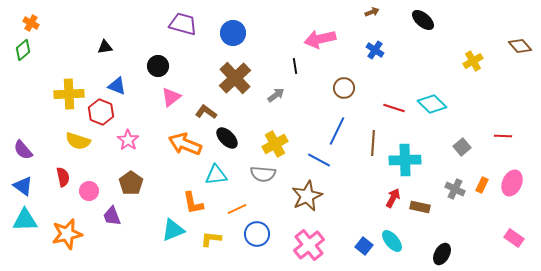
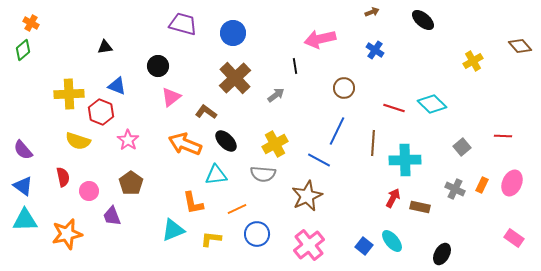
black ellipse at (227, 138): moved 1 px left, 3 px down
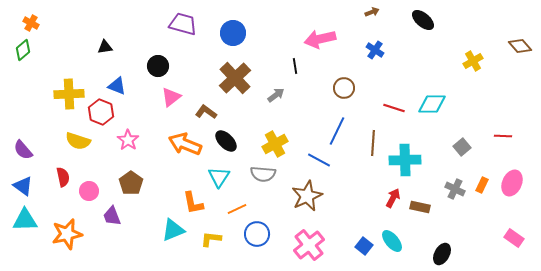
cyan diamond at (432, 104): rotated 44 degrees counterclockwise
cyan triangle at (216, 175): moved 3 px right, 2 px down; rotated 50 degrees counterclockwise
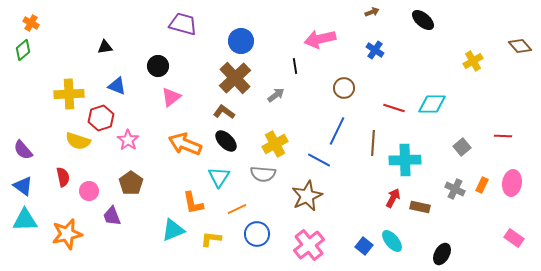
blue circle at (233, 33): moved 8 px right, 8 px down
red hexagon at (101, 112): moved 6 px down; rotated 20 degrees clockwise
brown L-shape at (206, 112): moved 18 px right
pink ellipse at (512, 183): rotated 15 degrees counterclockwise
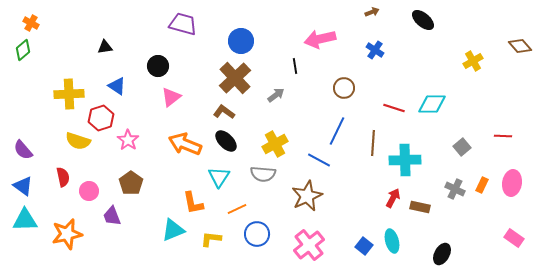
blue triangle at (117, 86): rotated 12 degrees clockwise
cyan ellipse at (392, 241): rotated 25 degrees clockwise
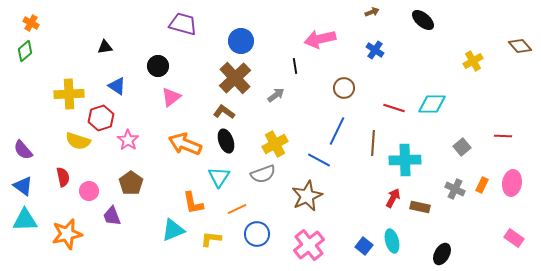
green diamond at (23, 50): moved 2 px right, 1 px down
black ellipse at (226, 141): rotated 25 degrees clockwise
gray semicircle at (263, 174): rotated 25 degrees counterclockwise
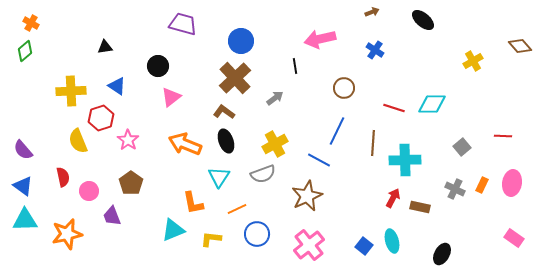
yellow cross at (69, 94): moved 2 px right, 3 px up
gray arrow at (276, 95): moved 1 px left, 3 px down
yellow semicircle at (78, 141): rotated 50 degrees clockwise
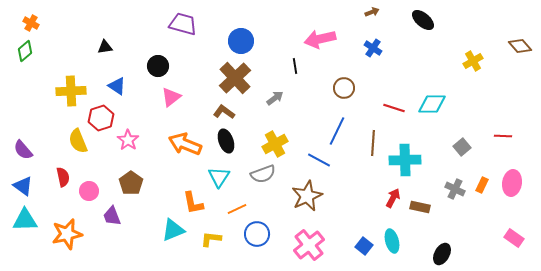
blue cross at (375, 50): moved 2 px left, 2 px up
